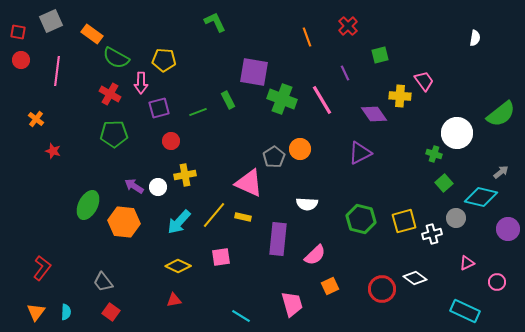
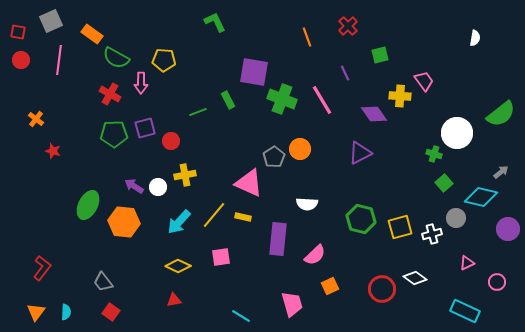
pink line at (57, 71): moved 2 px right, 11 px up
purple square at (159, 108): moved 14 px left, 20 px down
yellow square at (404, 221): moved 4 px left, 6 px down
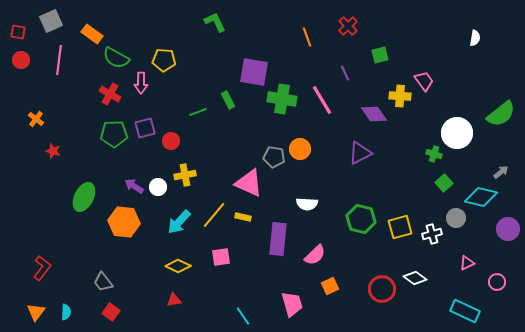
green cross at (282, 99): rotated 12 degrees counterclockwise
gray pentagon at (274, 157): rotated 30 degrees counterclockwise
green ellipse at (88, 205): moved 4 px left, 8 px up
cyan line at (241, 316): moved 2 px right; rotated 24 degrees clockwise
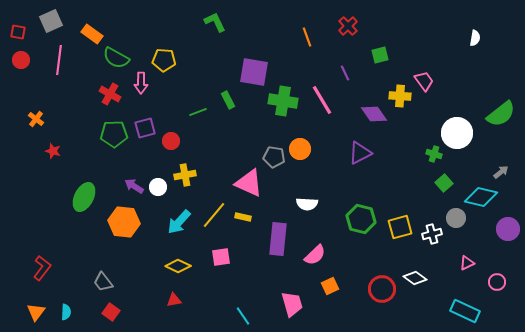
green cross at (282, 99): moved 1 px right, 2 px down
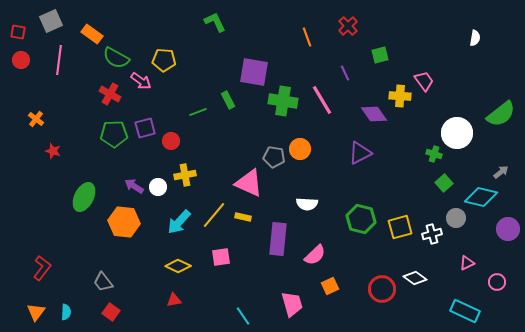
pink arrow at (141, 83): moved 2 px up; rotated 55 degrees counterclockwise
